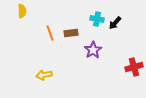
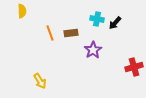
yellow arrow: moved 4 px left, 6 px down; rotated 112 degrees counterclockwise
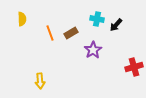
yellow semicircle: moved 8 px down
black arrow: moved 1 px right, 2 px down
brown rectangle: rotated 24 degrees counterclockwise
yellow arrow: rotated 28 degrees clockwise
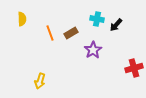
red cross: moved 1 px down
yellow arrow: rotated 21 degrees clockwise
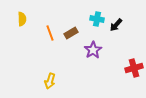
yellow arrow: moved 10 px right
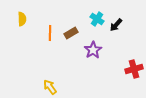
cyan cross: rotated 24 degrees clockwise
orange line: rotated 21 degrees clockwise
red cross: moved 1 px down
yellow arrow: moved 6 px down; rotated 126 degrees clockwise
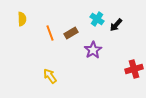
orange line: rotated 21 degrees counterclockwise
yellow arrow: moved 11 px up
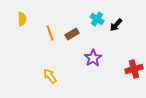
brown rectangle: moved 1 px right, 1 px down
purple star: moved 8 px down
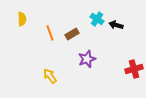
black arrow: rotated 64 degrees clockwise
purple star: moved 6 px left, 1 px down; rotated 12 degrees clockwise
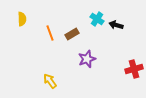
yellow arrow: moved 5 px down
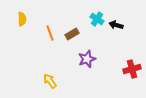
red cross: moved 2 px left
